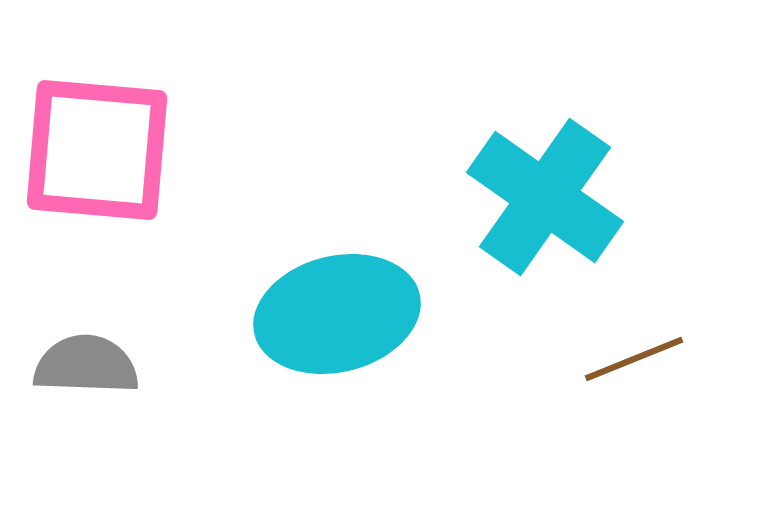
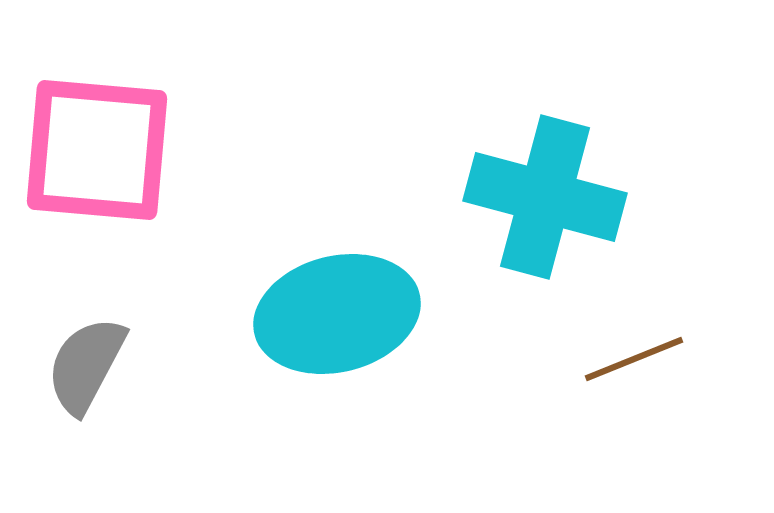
cyan cross: rotated 20 degrees counterclockwise
gray semicircle: rotated 64 degrees counterclockwise
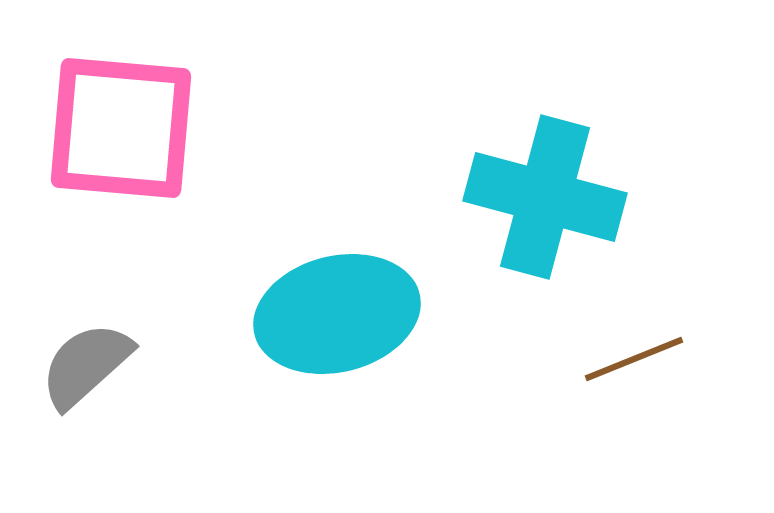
pink square: moved 24 px right, 22 px up
gray semicircle: rotated 20 degrees clockwise
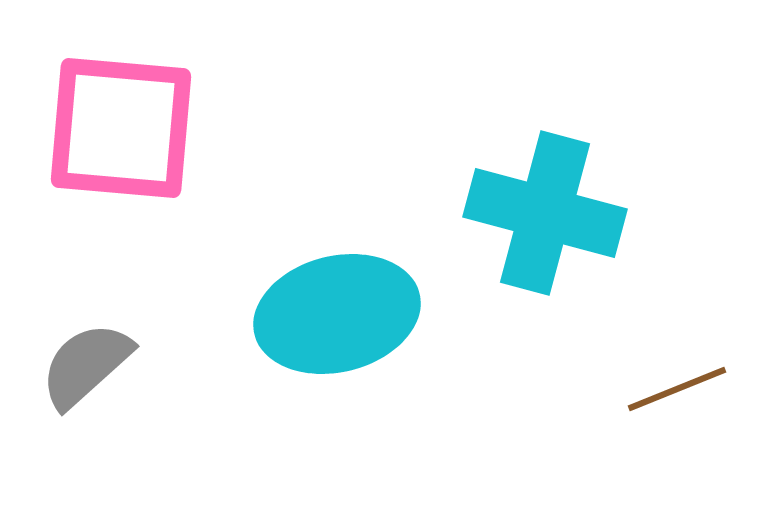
cyan cross: moved 16 px down
brown line: moved 43 px right, 30 px down
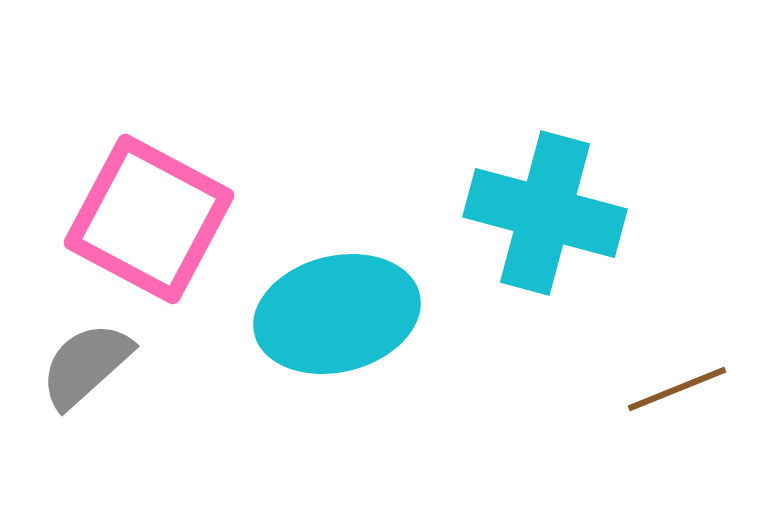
pink square: moved 28 px right, 91 px down; rotated 23 degrees clockwise
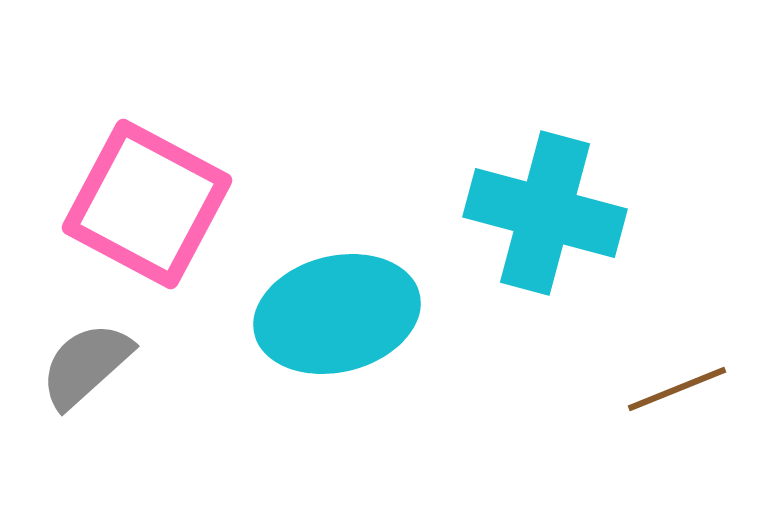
pink square: moved 2 px left, 15 px up
